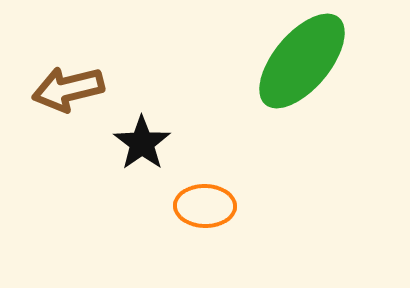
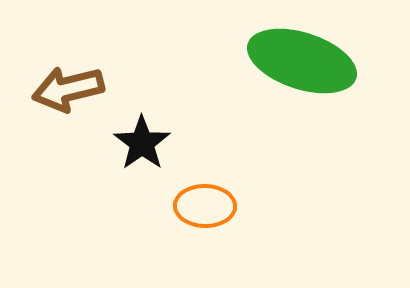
green ellipse: rotated 68 degrees clockwise
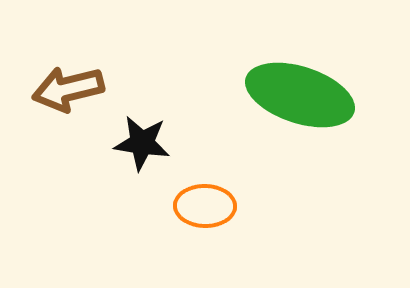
green ellipse: moved 2 px left, 34 px down
black star: rotated 28 degrees counterclockwise
